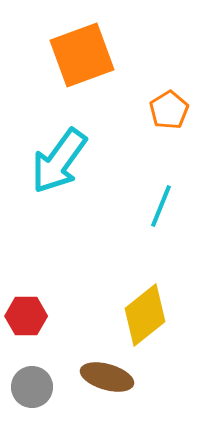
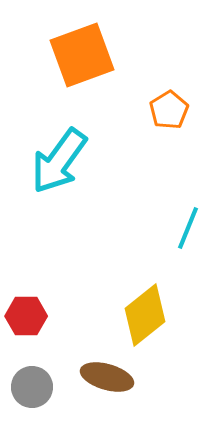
cyan line: moved 27 px right, 22 px down
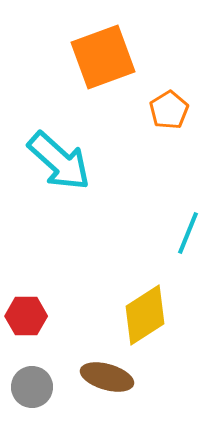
orange square: moved 21 px right, 2 px down
cyan arrow: rotated 84 degrees counterclockwise
cyan line: moved 5 px down
yellow diamond: rotated 6 degrees clockwise
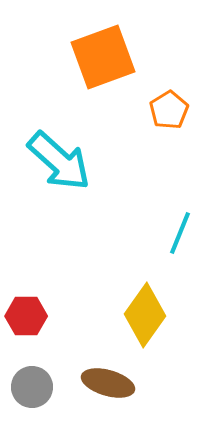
cyan line: moved 8 px left
yellow diamond: rotated 22 degrees counterclockwise
brown ellipse: moved 1 px right, 6 px down
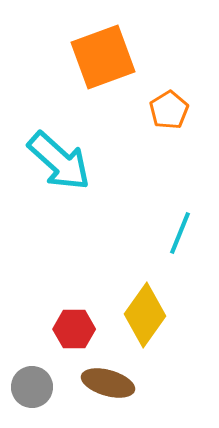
red hexagon: moved 48 px right, 13 px down
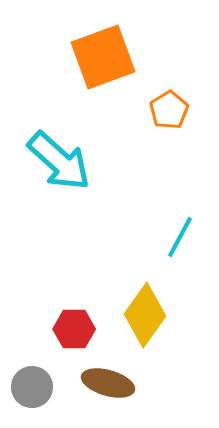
cyan line: moved 4 px down; rotated 6 degrees clockwise
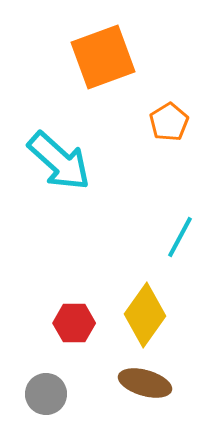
orange pentagon: moved 12 px down
red hexagon: moved 6 px up
brown ellipse: moved 37 px right
gray circle: moved 14 px right, 7 px down
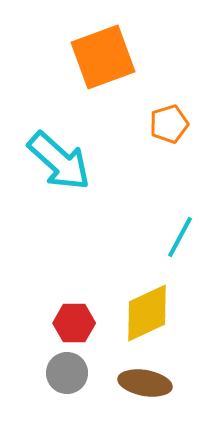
orange pentagon: moved 2 px down; rotated 15 degrees clockwise
yellow diamond: moved 2 px right, 2 px up; rotated 30 degrees clockwise
brown ellipse: rotated 6 degrees counterclockwise
gray circle: moved 21 px right, 21 px up
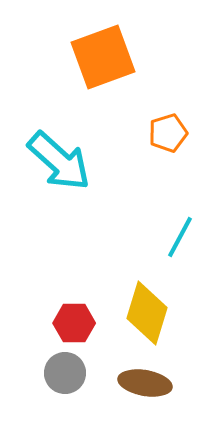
orange pentagon: moved 1 px left, 9 px down
yellow diamond: rotated 48 degrees counterclockwise
gray circle: moved 2 px left
